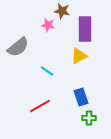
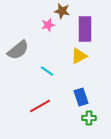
pink star: rotated 24 degrees counterclockwise
gray semicircle: moved 3 px down
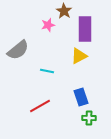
brown star: moved 2 px right; rotated 21 degrees clockwise
cyan line: rotated 24 degrees counterclockwise
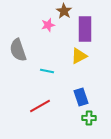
gray semicircle: rotated 110 degrees clockwise
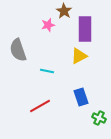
green cross: moved 10 px right; rotated 24 degrees clockwise
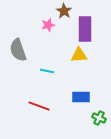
yellow triangle: moved 1 px up; rotated 24 degrees clockwise
blue rectangle: rotated 72 degrees counterclockwise
red line: moved 1 px left; rotated 50 degrees clockwise
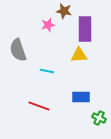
brown star: rotated 21 degrees counterclockwise
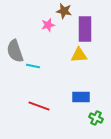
gray semicircle: moved 3 px left, 1 px down
cyan line: moved 14 px left, 5 px up
green cross: moved 3 px left
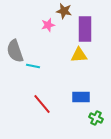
red line: moved 3 px right, 2 px up; rotated 30 degrees clockwise
